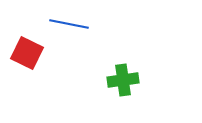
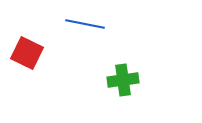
blue line: moved 16 px right
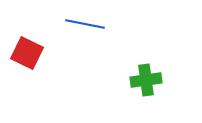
green cross: moved 23 px right
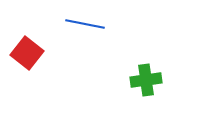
red square: rotated 12 degrees clockwise
